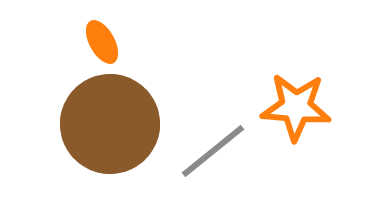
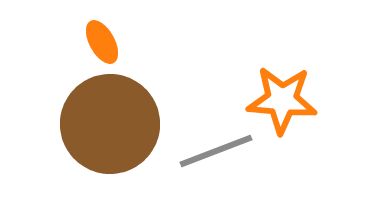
orange star: moved 14 px left, 7 px up
gray line: moved 3 px right; rotated 18 degrees clockwise
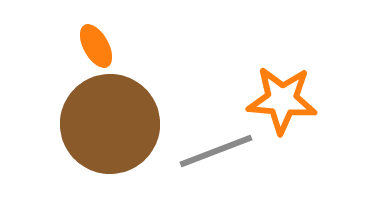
orange ellipse: moved 6 px left, 4 px down
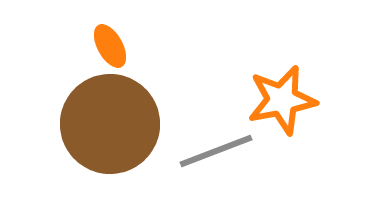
orange ellipse: moved 14 px right
orange star: rotated 16 degrees counterclockwise
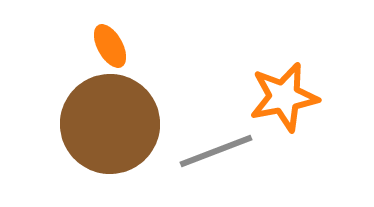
orange star: moved 2 px right, 3 px up
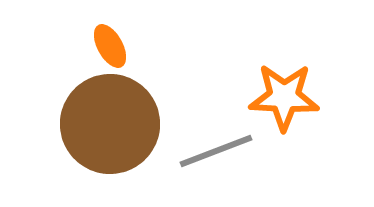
orange star: rotated 14 degrees clockwise
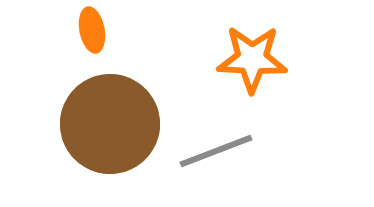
orange ellipse: moved 18 px left, 16 px up; rotated 18 degrees clockwise
orange star: moved 32 px left, 38 px up
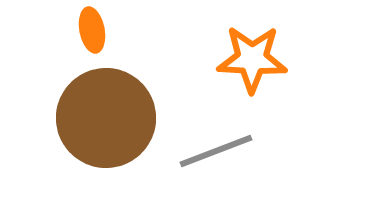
brown circle: moved 4 px left, 6 px up
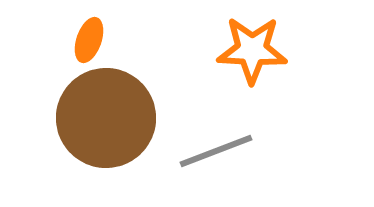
orange ellipse: moved 3 px left, 10 px down; rotated 30 degrees clockwise
orange star: moved 9 px up
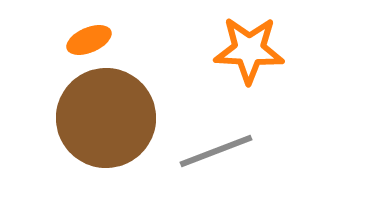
orange ellipse: rotated 48 degrees clockwise
orange star: moved 3 px left
